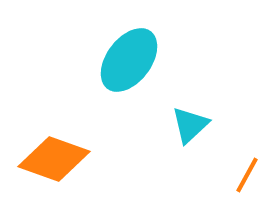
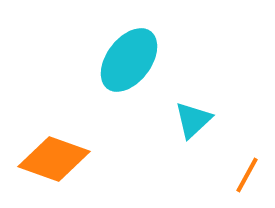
cyan triangle: moved 3 px right, 5 px up
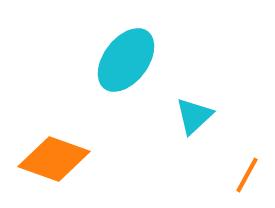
cyan ellipse: moved 3 px left
cyan triangle: moved 1 px right, 4 px up
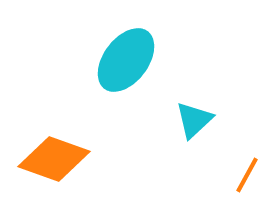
cyan triangle: moved 4 px down
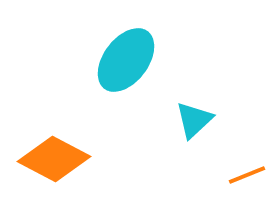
orange diamond: rotated 8 degrees clockwise
orange line: rotated 39 degrees clockwise
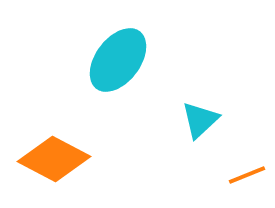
cyan ellipse: moved 8 px left
cyan triangle: moved 6 px right
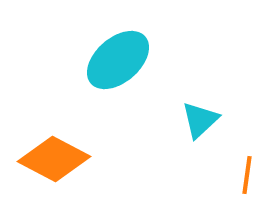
cyan ellipse: rotated 12 degrees clockwise
orange line: rotated 60 degrees counterclockwise
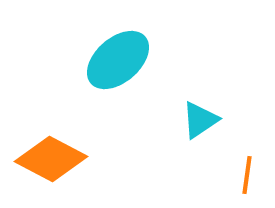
cyan triangle: rotated 9 degrees clockwise
orange diamond: moved 3 px left
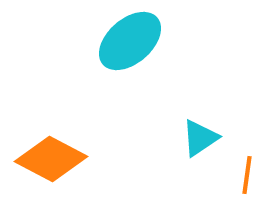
cyan ellipse: moved 12 px right, 19 px up
cyan triangle: moved 18 px down
